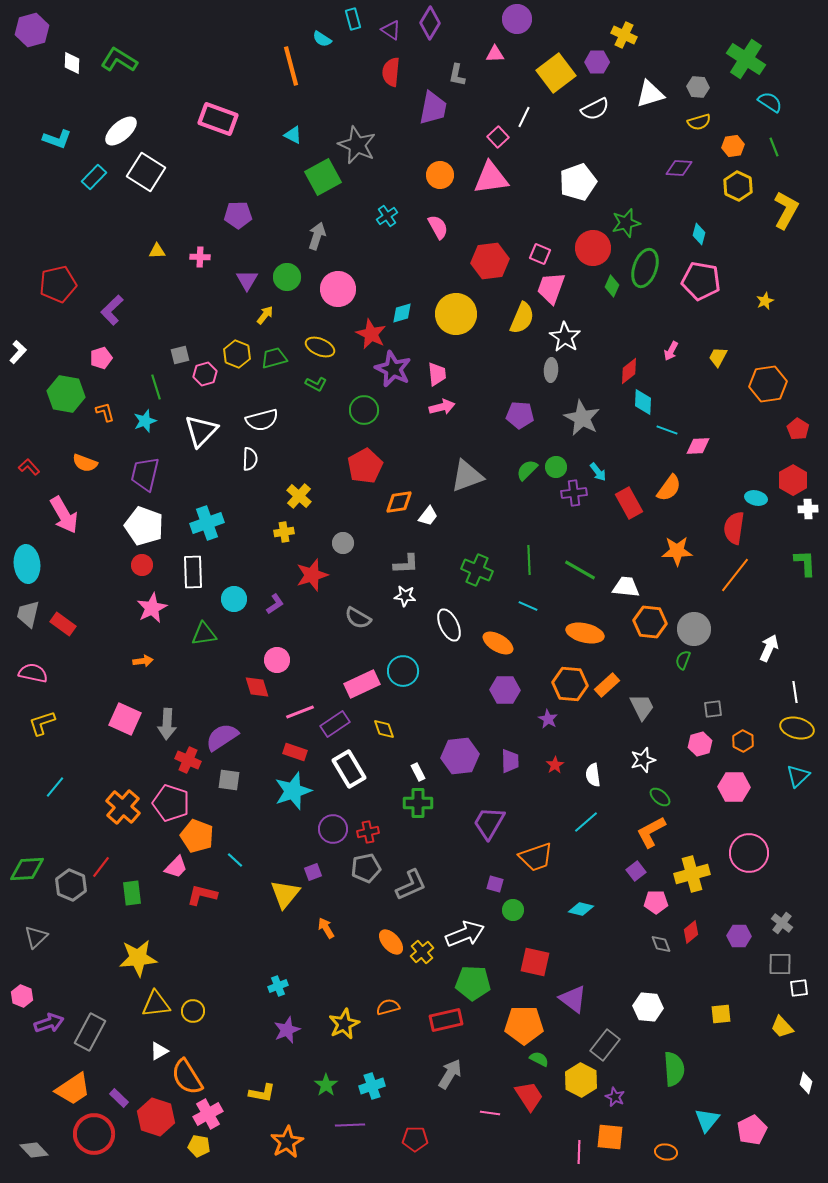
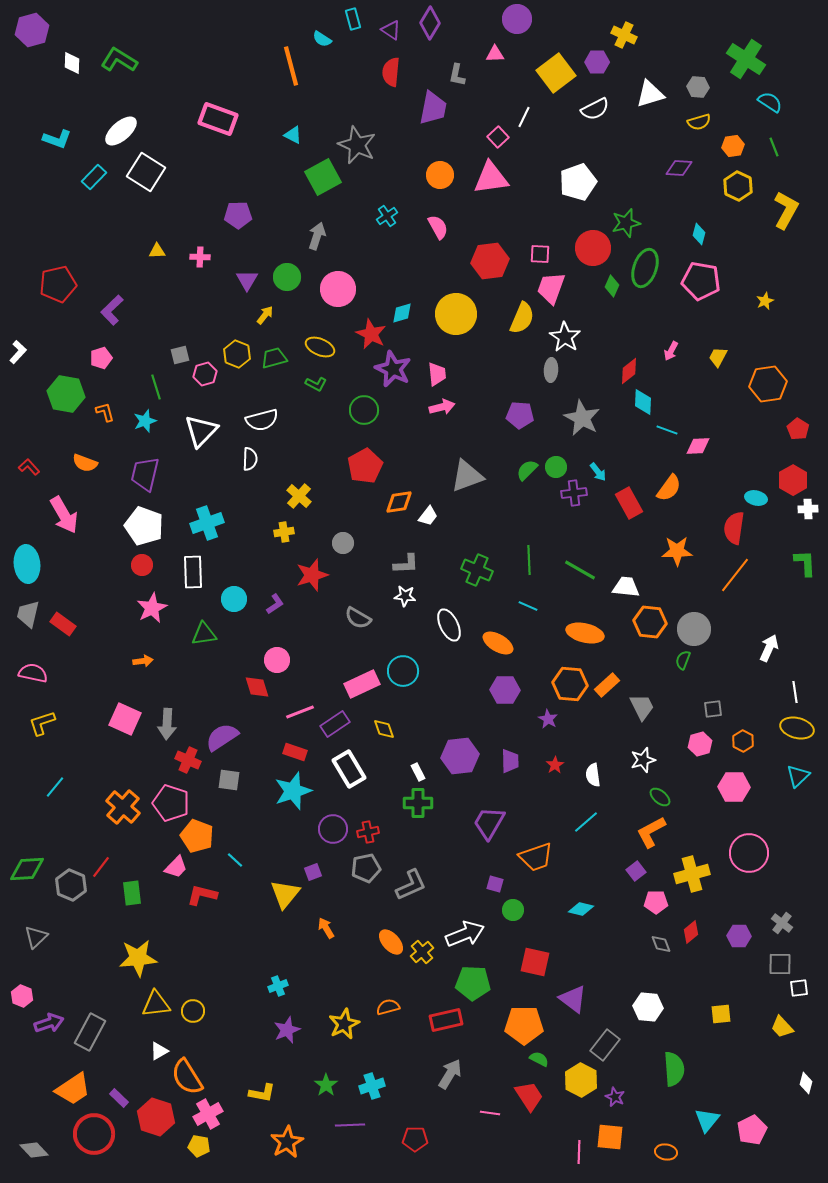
pink square at (540, 254): rotated 20 degrees counterclockwise
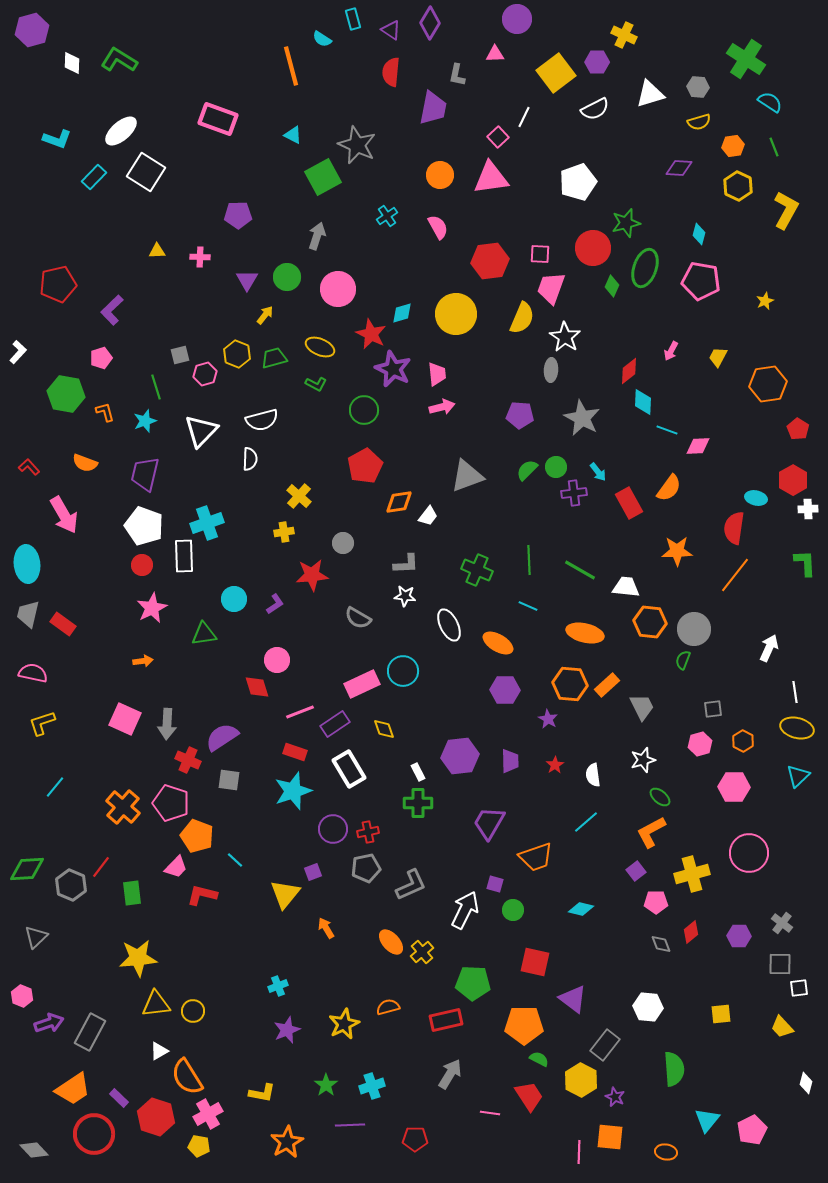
white rectangle at (193, 572): moved 9 px left, 16 px up
red star at (312, 575): rotated 12 degrees clockwise
white arrow at (465, 934): moved 24 px up; rotated 42 degrees counterclockwise
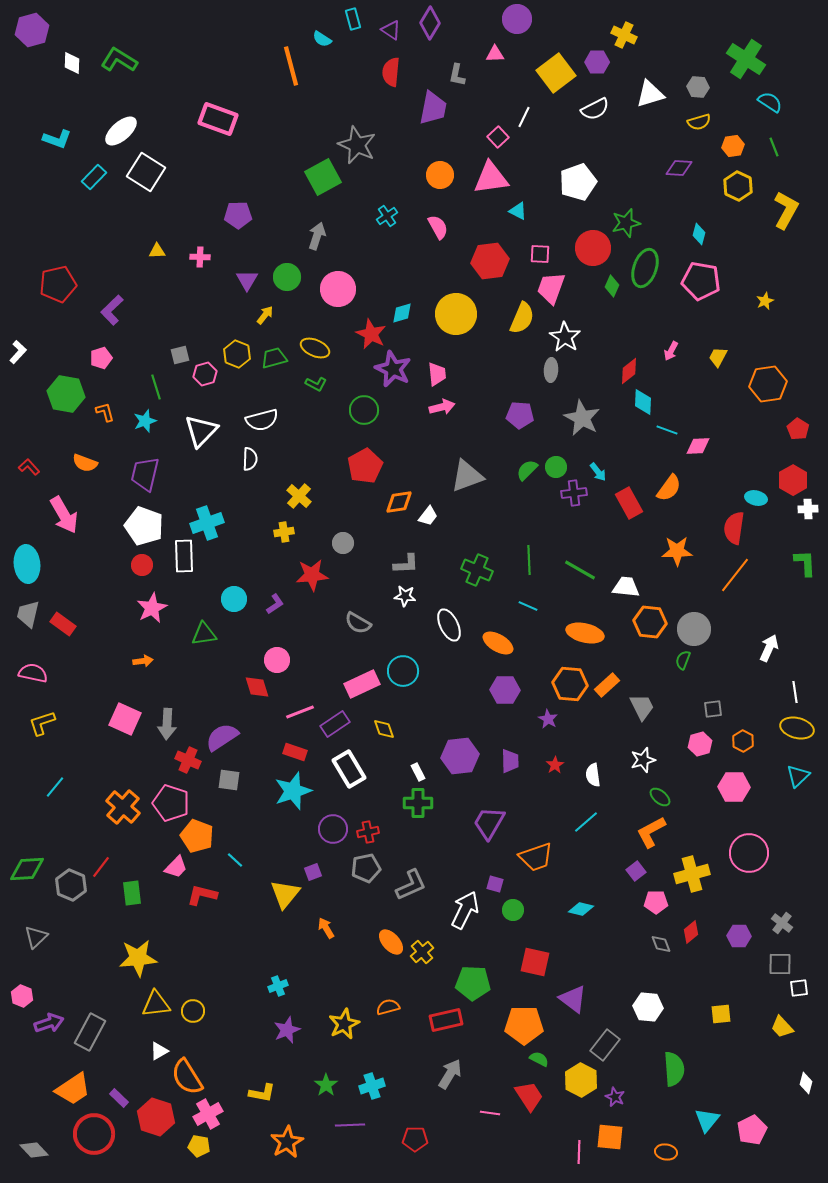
cyan triangle at (293, 135): moved 225 px right, 76 px down
yellow ellipse at (320, 347): moved 5 px left, 1 px down
gray semicircle at (358, 618): moved 5 px down
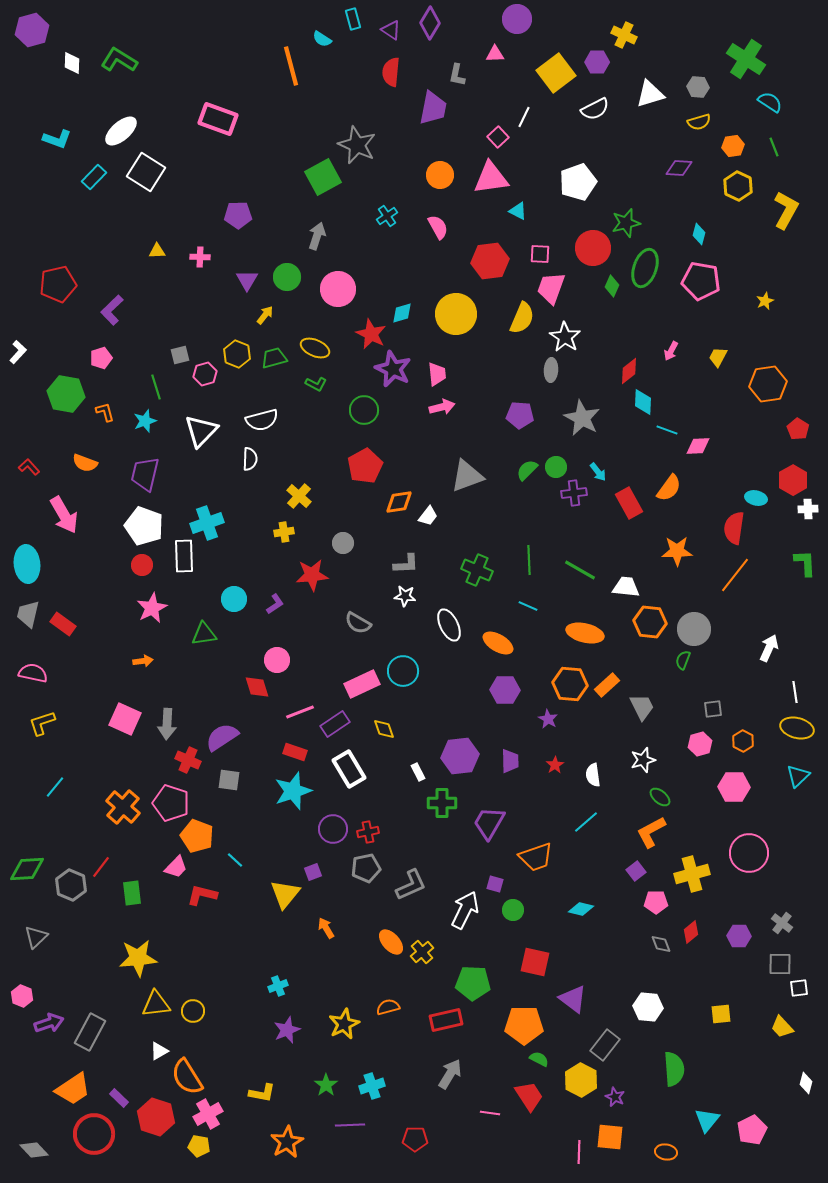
green cross at (418, 803): moved 24 px right
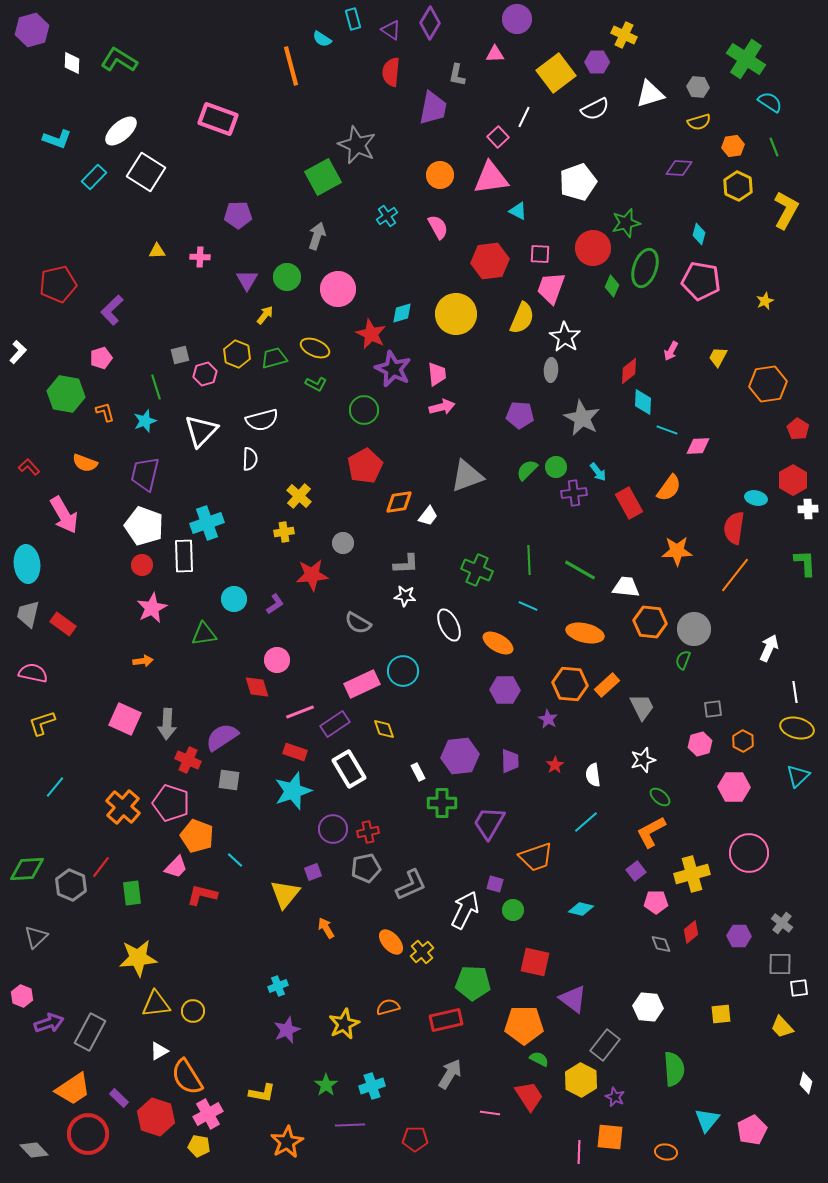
red circle at (94, 1134): moved 6 px left
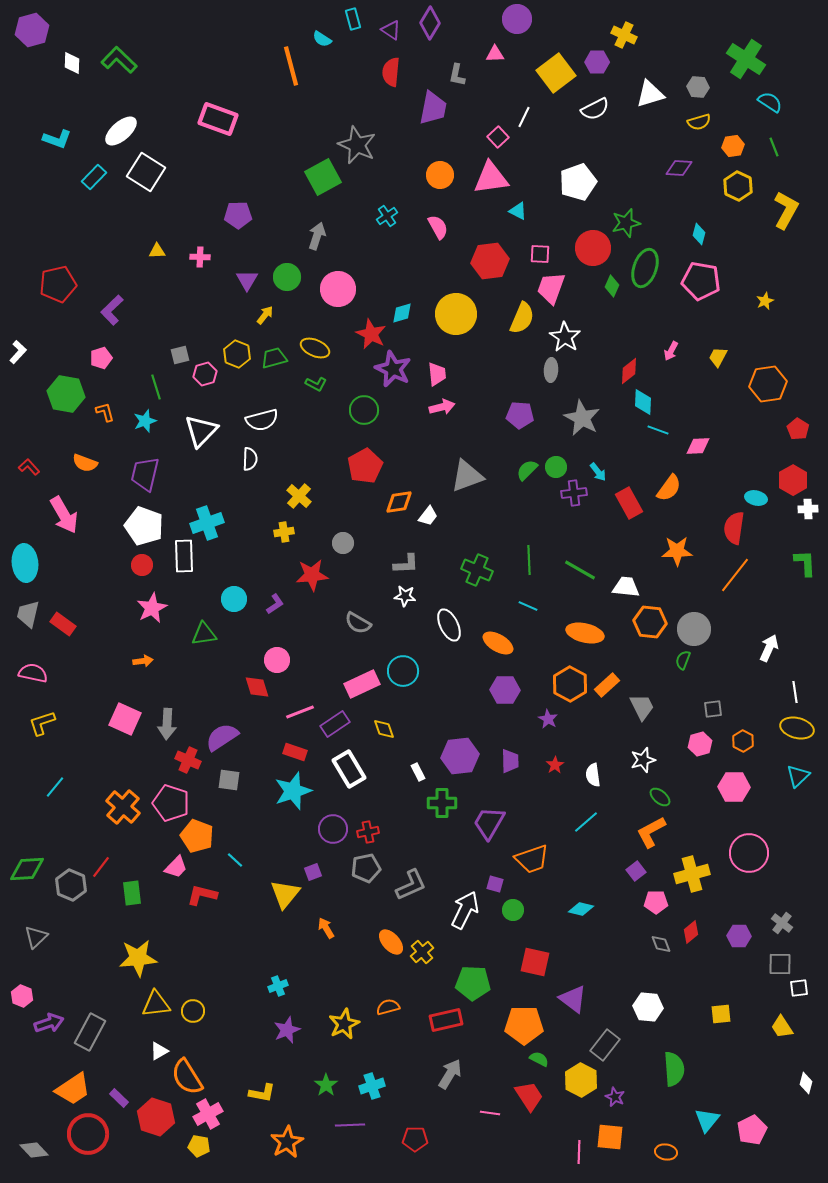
green L-shape at (119, 60): rotated 12 degrees clockwise
cyan line at (667, 430): moved 9 px left
cyan ellipse at (27, 564): moved 2 px left, 1 px up
orange hexagon at (570, 684): rotated 24 degrees clockwise
orange trapezoid at (536, 857): moved 4 px left, 2 px down
yellow trapezoid at (782, 1027): rotated 10 degrees clockwise
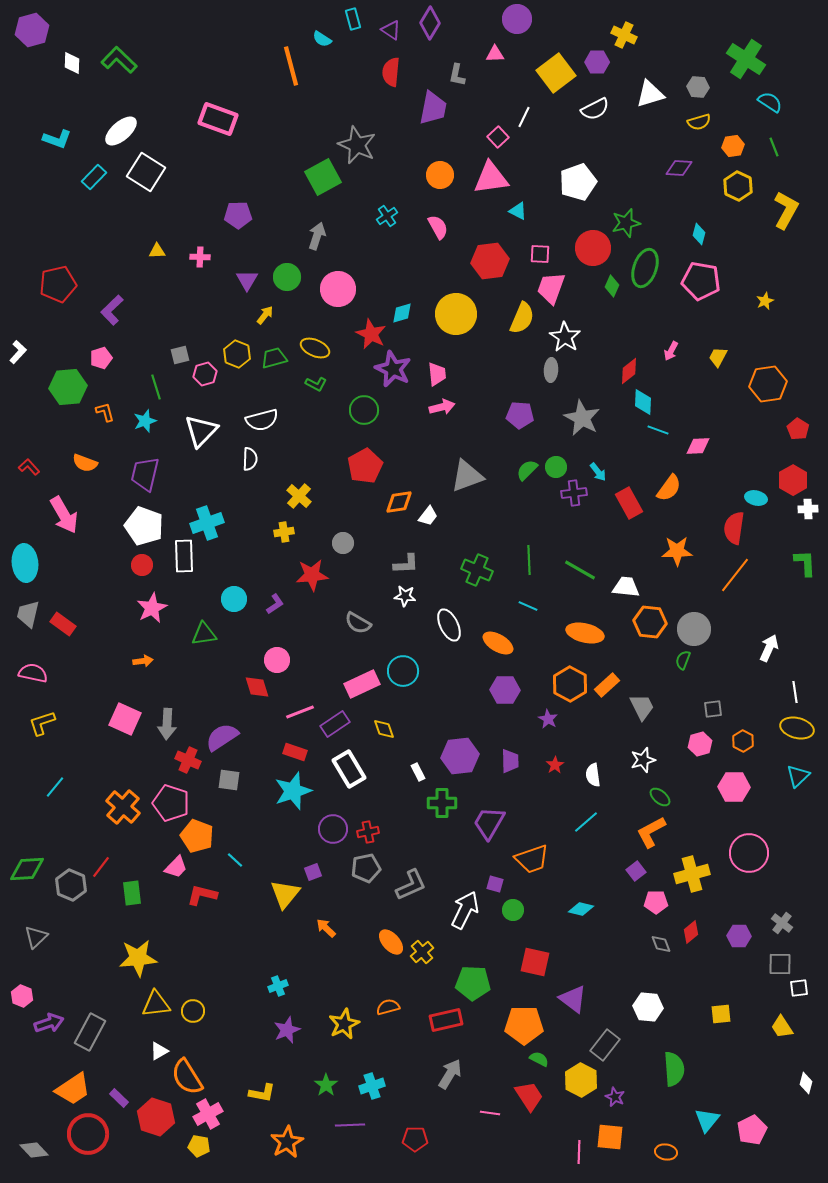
green hexagon at (66, 394): moved 2 px right, 7 px up; rotated 15 degrees counterclockwise
orange arrow at (326, 928): rotated 15 degrees counterclockwise
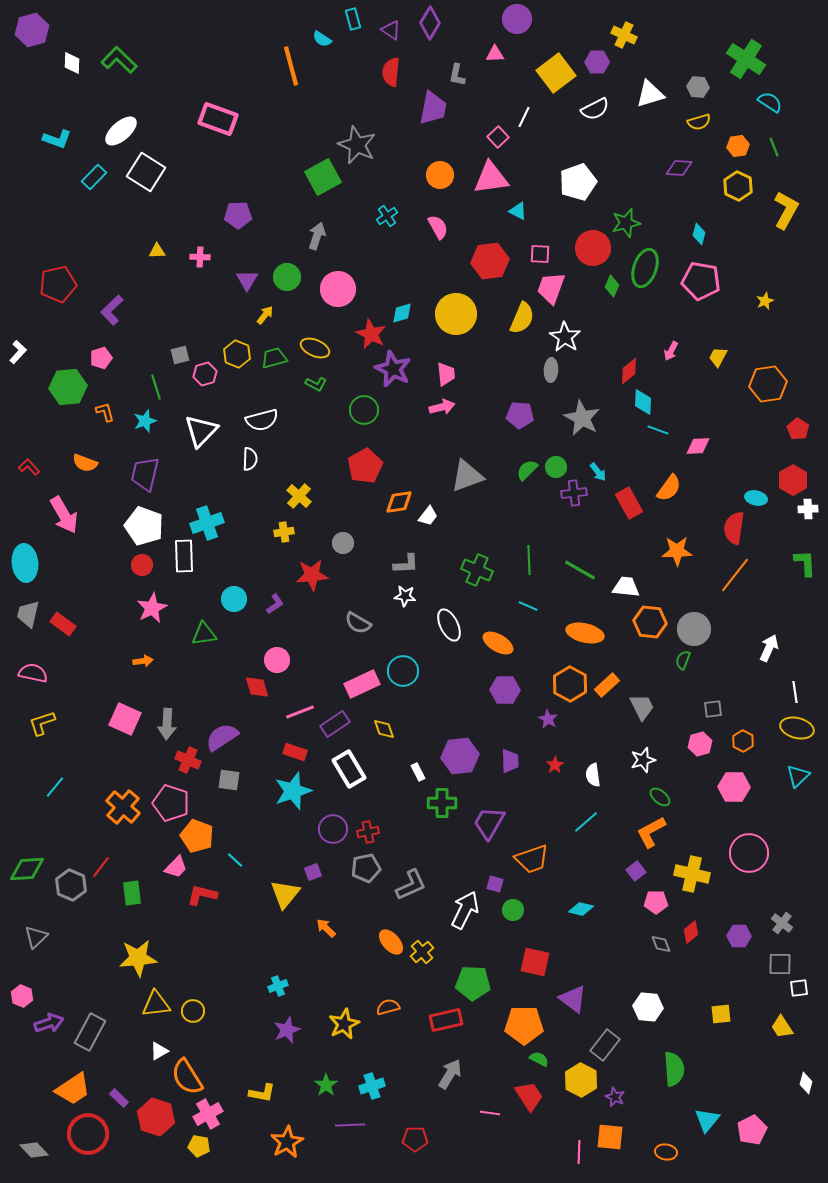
orange hexagon at (733, 146): moved 5 px right
pink trapezoid at (437, 374): moved 9 px right
yellow cross at (692, 874): rotated 28 degrees clockwise
